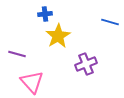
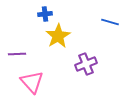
purple line: rotated 18 degrees counterclockwise
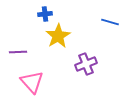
purple line: moved 1 px right, 2 px up
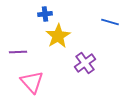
purple cross: moved 1 px left, 1 px up; rotated 15 degrees counterclockwise
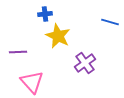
yellow star: rotated 15 degrees counterclockwise
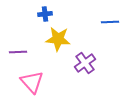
blue line: rotated 18 degrees counterclockwise
yellow star: moved 3 px down; rotated 20 degrees counterclockwise
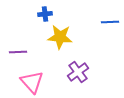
yellow star: moved 2 px right, 2 px up
purple cross: moved 7 px left, 9 px down
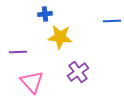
blue line: moved 2 px right, 1 px up
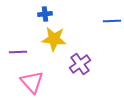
yellow star: moved 6 px left, 2 px down
purple cross: moved 2 px right, 8 px up
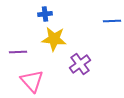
pink triangle: moved 1 px up
